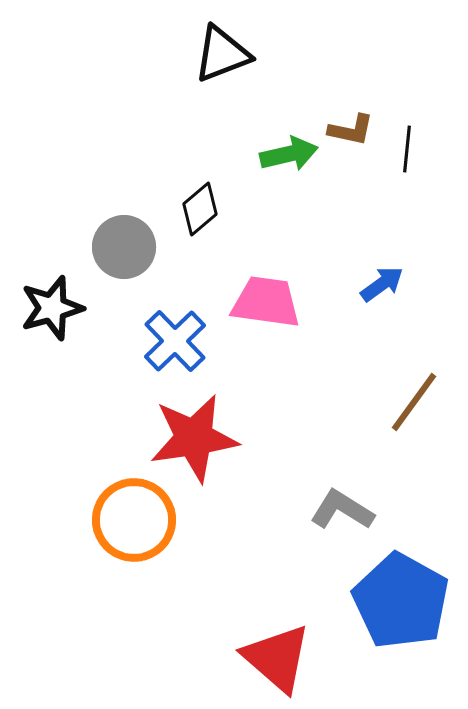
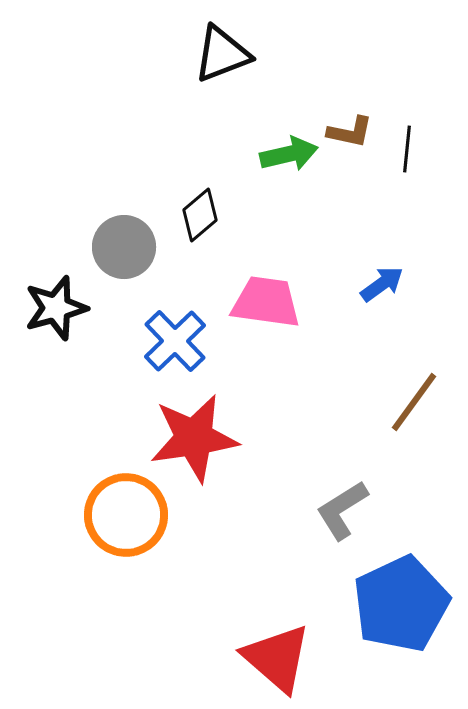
brown L-shape: moved 1 px left, 2 px down
black diamond: moved 6 px down
black star: moved 4 px right
gray L-shape: rotated 64 degrees counterclockwise
orange circle: moved 8 px left, 5 px up
blue pentagon: moved 3 px down; rotated 18 degrees clockwise
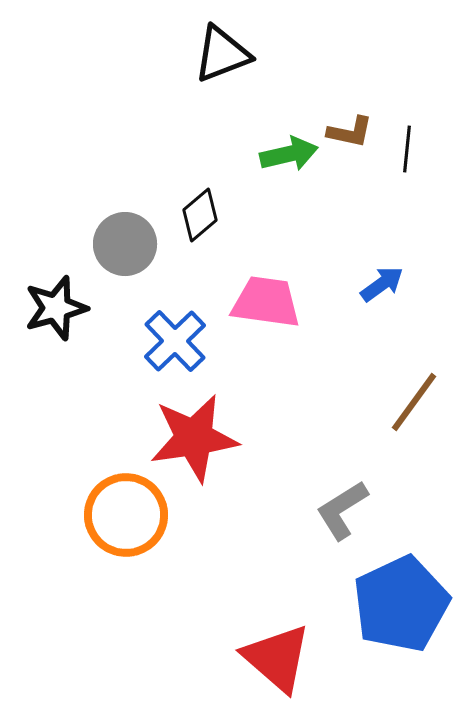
gray circle: moved 1 px right, 3 px up
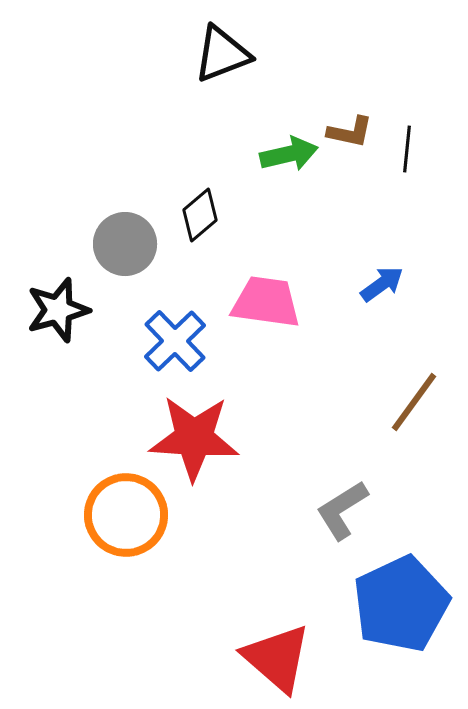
black star: moved 2 px right, 2 px down
red star: rotated 12 degrees clockwise
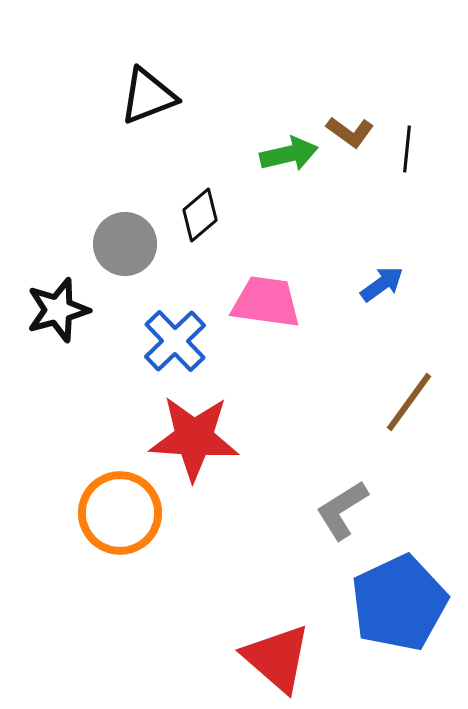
black triangle: moved 74 px left, 42 px down
brown L-shape: rotated 24 degrees clockwise
brown line: moved 5 px left
orange circle: moved 6 px left, 2 px up
blue pentagon: moved 2 px left, 1 px up
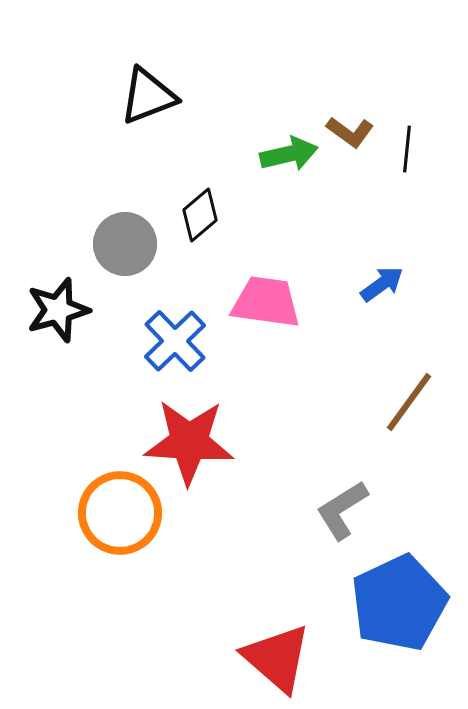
red star: moved 5 px left, 4 px down
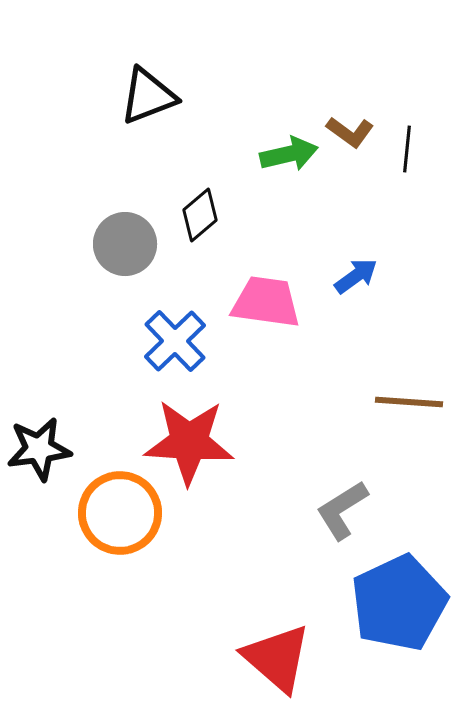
blue arrow: moved 26 px left, 8 px up
black star: moved 19 px left, 139 px down; rotated 8 degrees clockwise
brown line: rotated 58 degrees clockwise
